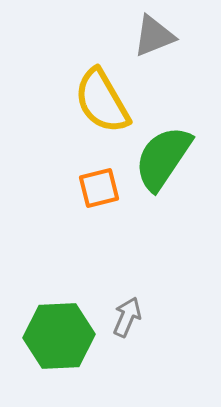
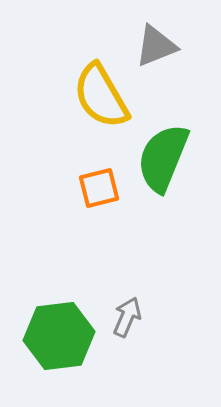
gray triangle: moved 2 px right, 10 px down
yellow semicircle: moved 1 px left, 5 px up
green semicircle: rotated 12 degrees counterclockwise
green hexagon: rotated 4 degrees counterclockwise
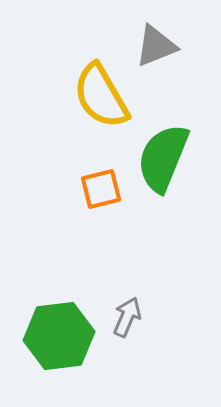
orange square: moved 2 px right, 1 px down
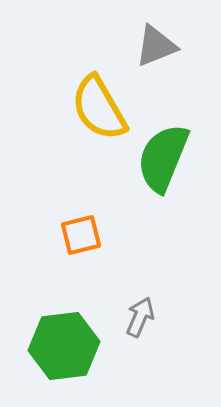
yellow semicircle: moved 2 px left, 12 px down
orange square: moved 20 px left, 46 px down
gray arrow: moved 13 px right
green hexagon: moved 5 px right, 10 px down
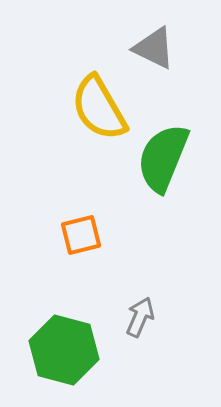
gray triangle: moved 2 px left, 2 px down; rotated 48 degrees clockwise
green hexagon: moved 4 px down; rotated 22 degrees clockwise
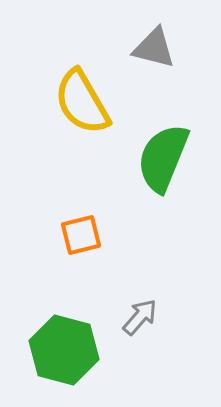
gray triangle: rotated 12 degrees counterclockwise
yellow semicircle: moved 17 px left, 6 px up
gray arrow: rotated 18 degrees clockwise
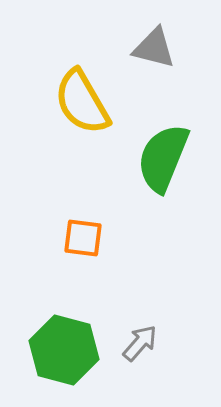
orange square: moved 2 px right, 3 px down; rotated 21 degrees clockwise
gray arrow: moved 26 px down
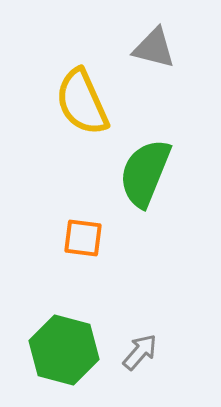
yellow semicircle: rotated 6 degrees clockwise
green semicircle: moved 18 px left, 15 px down
gray arrow: moved 9 px down
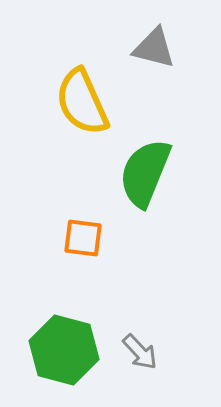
gray arrow: rotated 96 degrees clockwise
